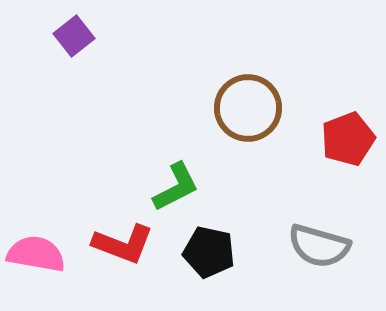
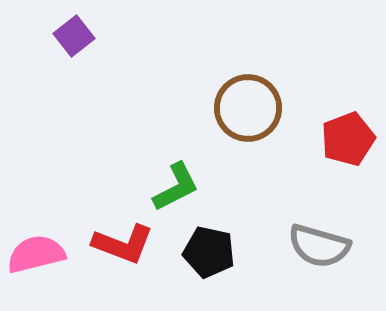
pink semicircle: rotated 24 degrees counterclockwise
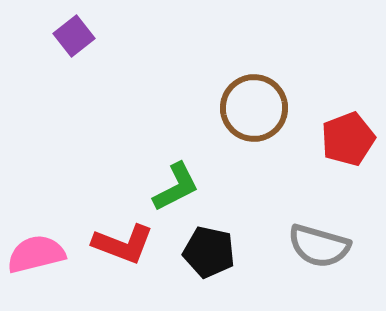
brown circle: moved 6 px right
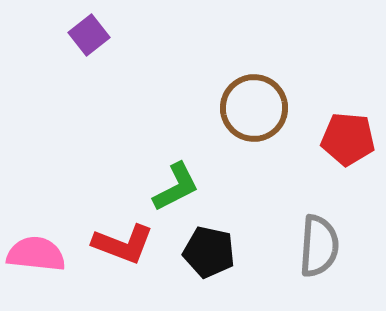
purple square: moved 15 px right, 1 px up
red pentagon: rotated 26 degrees clockwise
gray semicircle: rotated 102 degrees counterclockwise
pink semicircle: rotated 20 degrees clockwise
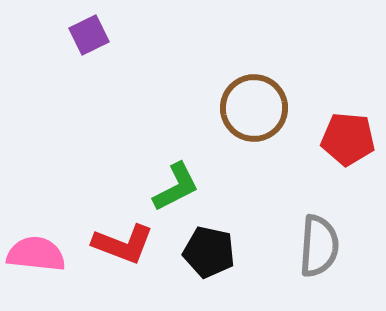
purple square: rotated 12 degrees clockwise
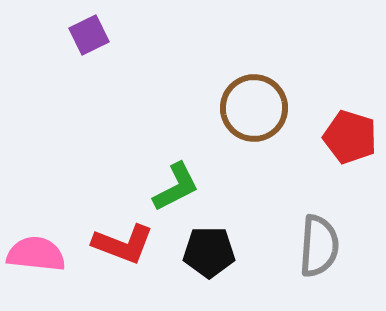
red pentagon: moved 2 px right, 2 px up; rotated 12 degrees clockwise
black pentagon: rotated 12 degrees counterclockwise
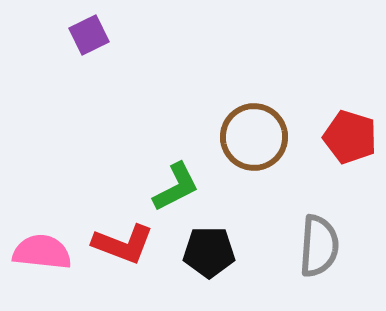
brown circle: moved 29 px down
pink semicircle: moved 6 px right, 2 px up
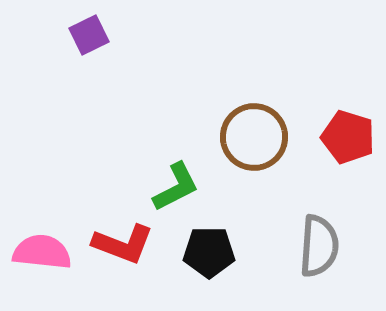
red pentagon: moved 2 px left
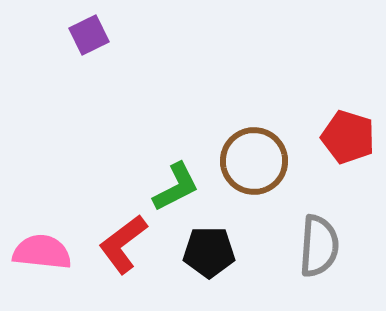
brown circle: moved 24 px down
red L-shape: rotated 122 degrees clockwise
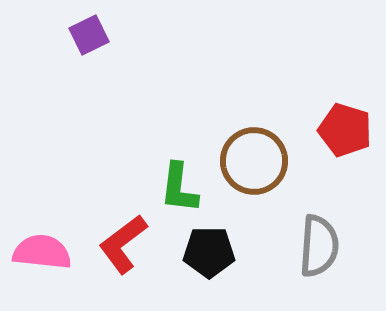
red pentagon: moved 3 px left, 7 px up
green L-shape: moved 3 px right, 1 px down; rotated 124 degrees clockwise
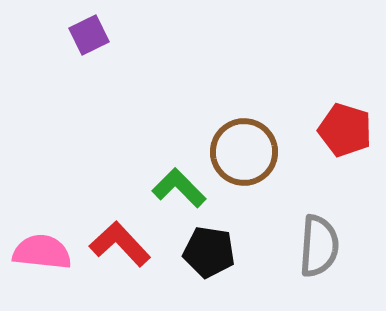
brown circle: moved 10 px left, 9 px up
green L-shape: rotated 128 degrees clockwise
red L-shape: moved 3 px left; rotated 84 degrees clockwise
black pentagon: rotated 9 degrees clockwise
